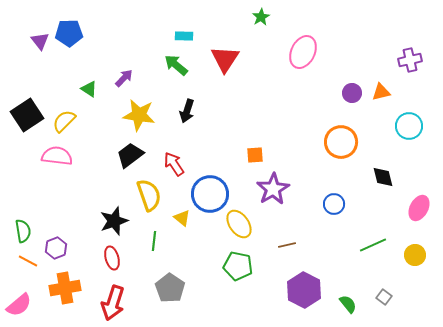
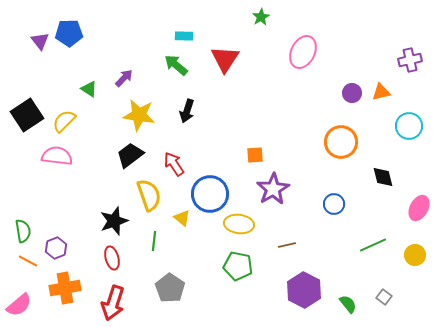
yellow ellipse at (239, 224): rotated 48 degrees counterclockwise
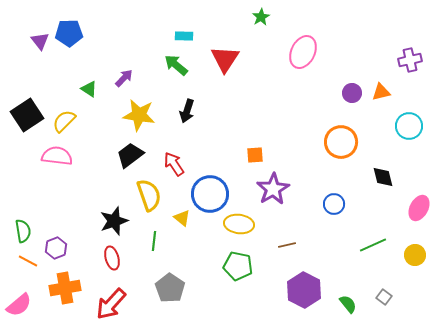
red arrow at (113, 303): moved 2 px left, 1 px down; rotated 24 degrees clockwise
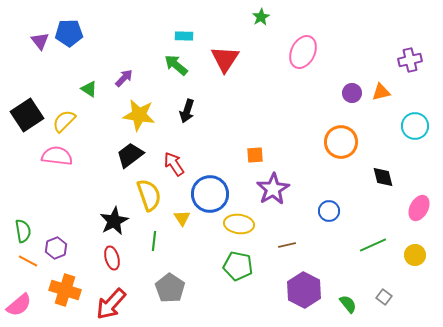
cyan circle at (409, 126): moved 6 px right
blue circle at (334, 204): moved 5 px left, 7 px down
yellow triangle at (182, 218): rotated 18 degrees clockwise
black star at (114, 221): rotated 8 degrees counterclockwise
orange cross at (65, 288): moved 2 px down; rotated 28 degrees clockwise
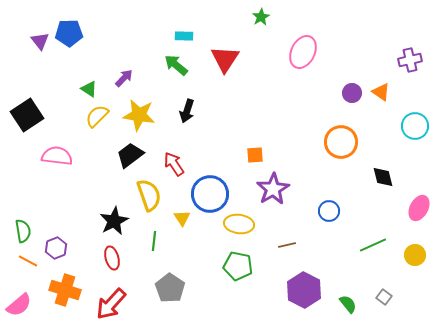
orange triangle at (381, 92): rotated 48 degrees clockwise
yellow semicircle at (64, 121): moved 33 px right, 5 px up
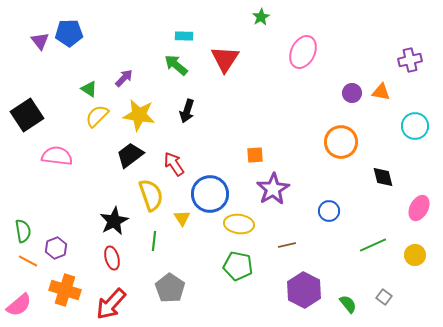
orange triangle at (381, 92): rotated 24 degrees counterclockwise
yellow semicircle at (149, 195): moved 2 px right
